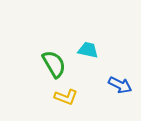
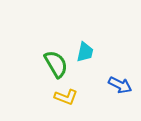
cyan trapezoid: moved 3 px left, 2 px down; rotated 90 degrees clockwise
green semicircle: moved 2 px right
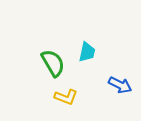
cyan trapezoid: moved 2 px right
green semicircle: moved 3 px left, 1 px up
